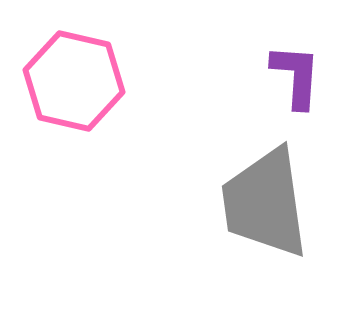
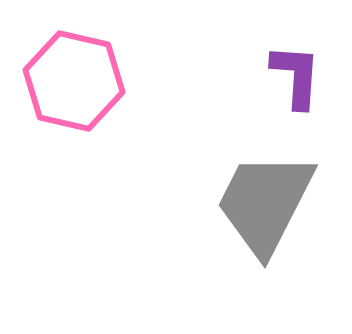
gray trapezoid: rotated 35 degrees clockwise
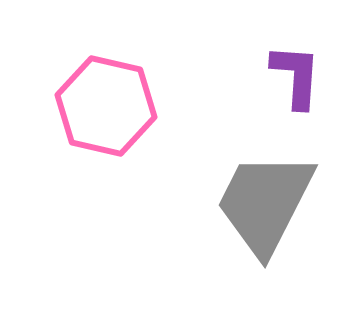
pink hexagon: moved 32 px right, 25 px down
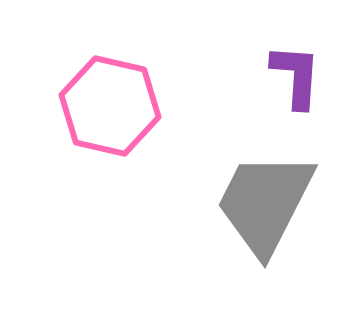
pink hexagon: moved 4 px right
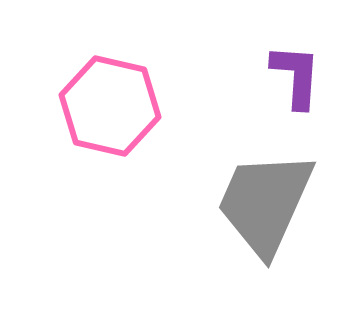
gray trapezoid: rotated 3 degrees counterclockwise
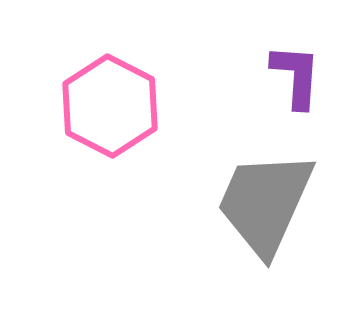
pink hexagon: rotated 14 degrees clockwise
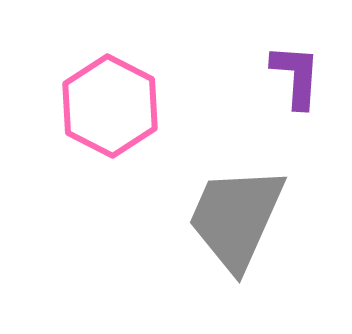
gray trapezoid: moved 29 px left, 15 px down
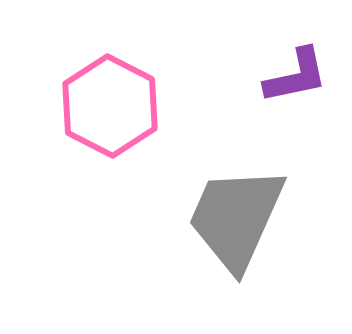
purple L-shape: rotated 74 degrees clockwise
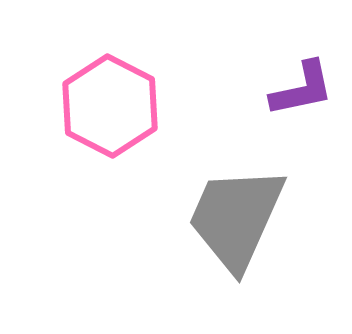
purple L-shape: moved 6 px right, 13 px down
